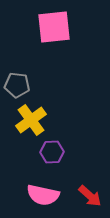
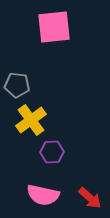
red arrow: moved 2 px down
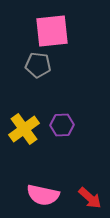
pink square: moved 2 px left, 4 px down
gray pentagon: moved 21 px right, 20 px up
yellow cross: moved 7 px left, 9 px down
purple hexagon: moved 10 px right, 27 px up
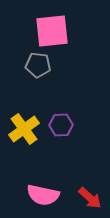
purple hexagon: moved 1 px left
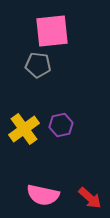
purple hexagon: rotated 10 degrees counterclockwise
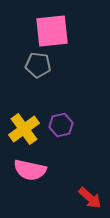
pink semicircle: moved 13 px left, 25 px up
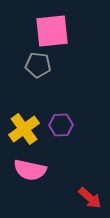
purple hexagon: rotated 10 degrees clockwise
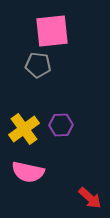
pink semicircle: moved 2 px left, 2 px down
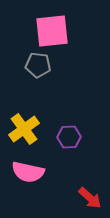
purple hexagon: moved 8 px right, 12 px down
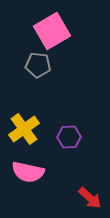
pink square: rotated 24 degrees counterclockwise
